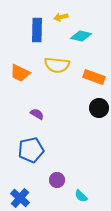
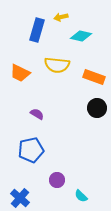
blue rectangle: rotated 15 degrees clockwise
black circle: moved 2 px left
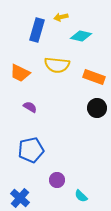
purple semicircle: moved 7 px left, 7 px up
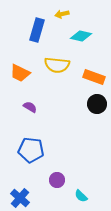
yellow arrow: moved 1 px right, 3 px up
black circle: moved 4 px up
blue pentagon: rotated 20 degrees clockwise
